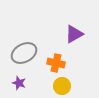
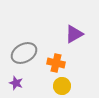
purple star: moved 3 px left
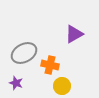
orange cross: moved 6 px left, 2 px down
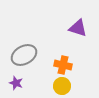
purple triangle: moved 4 px right, 6 px up; rotated 48 degrees clockwise
gray ellipse: moved 2 px down
orange cross: moved 13 px right
